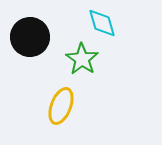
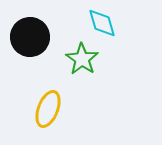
yellow ellipse: moved 13 px left, 3 px down
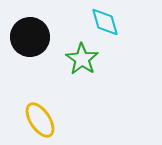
cyan diamond: moved 3 px right, 1 px up
yellow ellipse: moved 8 px left, 11 px down; rotated 54 degrees counterclockwise
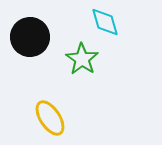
yellow ellipse: moved 10 px right, 2 px up
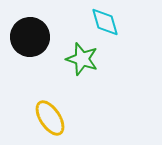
green star: rotated 16 degrees counterclockwise
